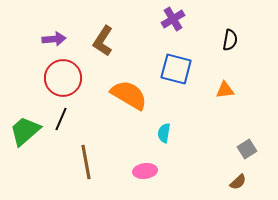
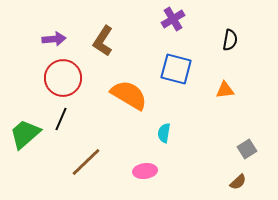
green trapezoid: moved 3 px down
brown line: rotated 56 degrees clockwise
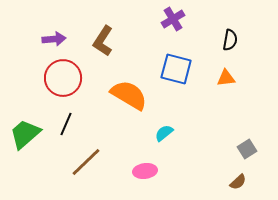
orange triangle: moved 1 px right, 12 px up
black line: moved 5 px right, 5 px down
cyan semicircle: rotated 42 degrees clockwise
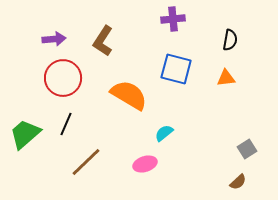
purple cross: rotated 25 degrees clockwise
pink ellipse: moved 7 px up; rotated 10 degrees counterclockwise
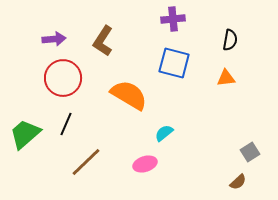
blue square: moved 2 px left, 6 px up
gray square: moved 3 px right, 3 px down
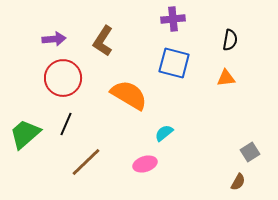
brown semicircle: rotated 18 degrees counterclockwise
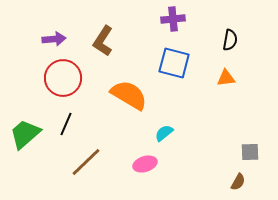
gray square: rotated 30 degrees clockwise
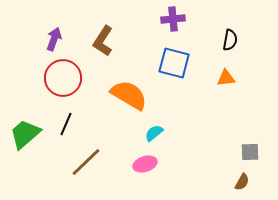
purple arrow: rotated 65 degrees counterclockwise
cyan semicircle: moved 10 px left
brown semicircle: moved 4 px right
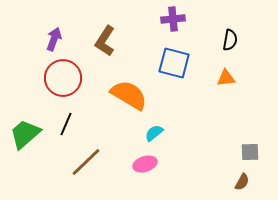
brown L-shape: moved 2 px right
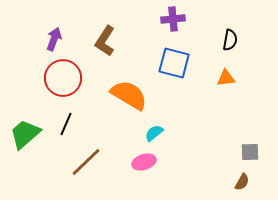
pink ellipse: moved 1 px left, 2 px up
